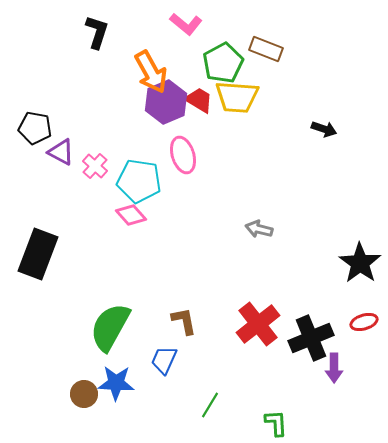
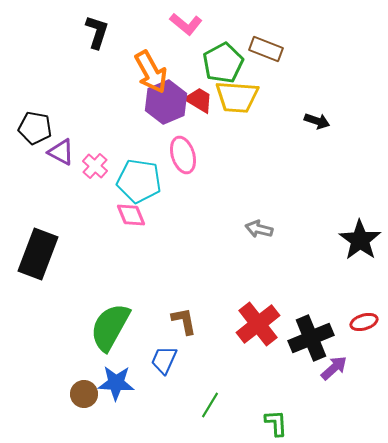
black arrow: moved 7 px left, 8 px up
pink diamond: rotated 20 degrees clockwise
black star: moved 23 px up
purple arrow: rotated 132 degrees counterclockwise
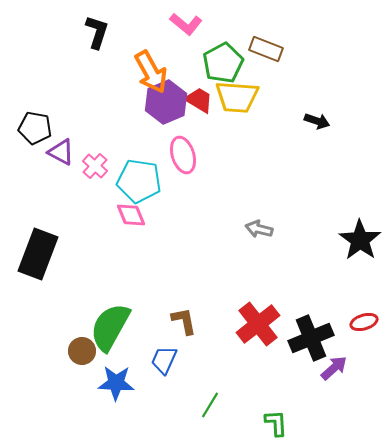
brown circle: moved 2 px left, 43 px up
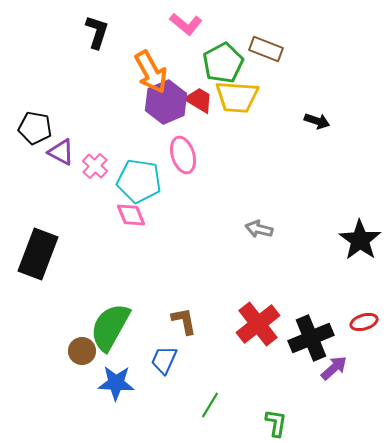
green L-shape: rotated 12 degrees clockwise
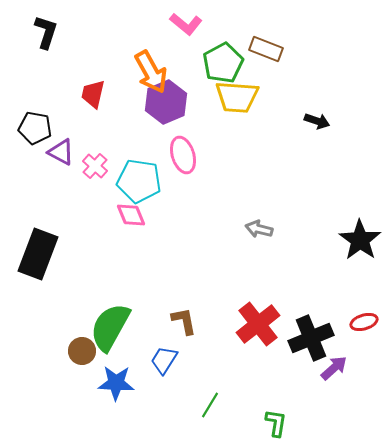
black L-shape: moved 51 px left
red trapezoid: moved 106 px left, 6 px up; rotated 108 degrees counterclockwise
blue trapezoid: rotated 8 degrees clockwise
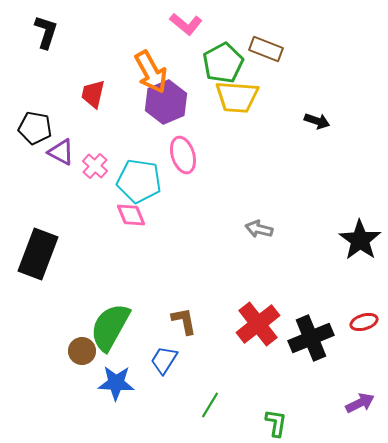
purple arrow: moved 26 px right, 35 px down; rotated 16 degrees clockwise
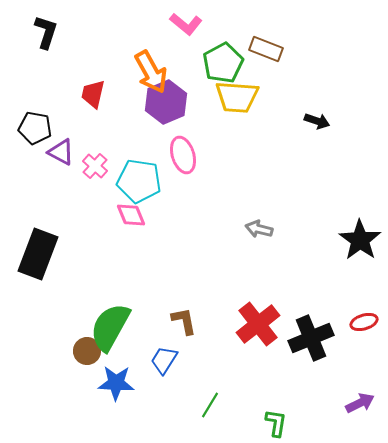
brown circle: moved 5 px right
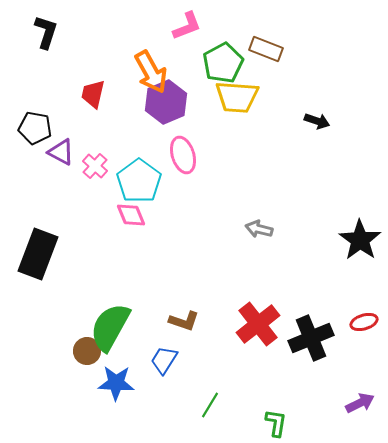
pink L-shape: moved 1 px right, 2 px down; rotated 60 degrees counterclockwise
cyan pentagon: rotated 27 degrees clockwise
brown L-shape: rotated 120 degrees clockwise
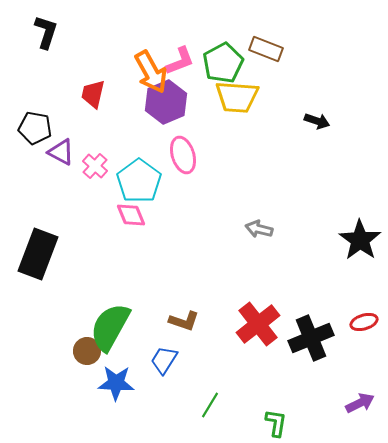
pink L-shape: moved 7 px left, 35 px down
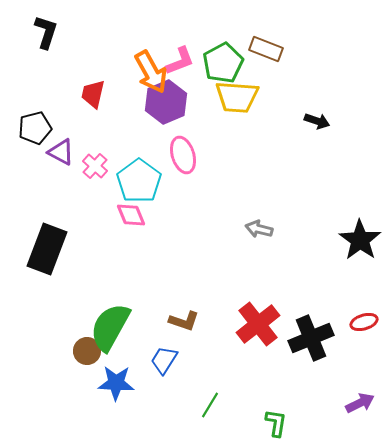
black pentagon: rotated 24 degrees counterclockwise
black rectangle: moved 9 px right, 5 px up
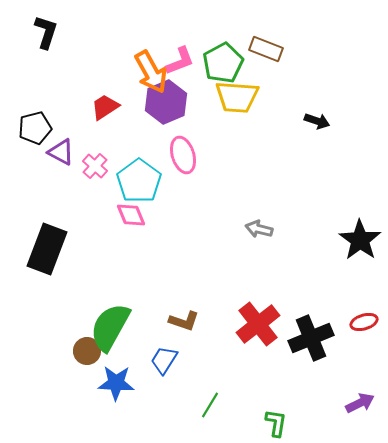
red trapezoid: moved 12 px right, 13 px down; rotated 44 degrees clockwise
